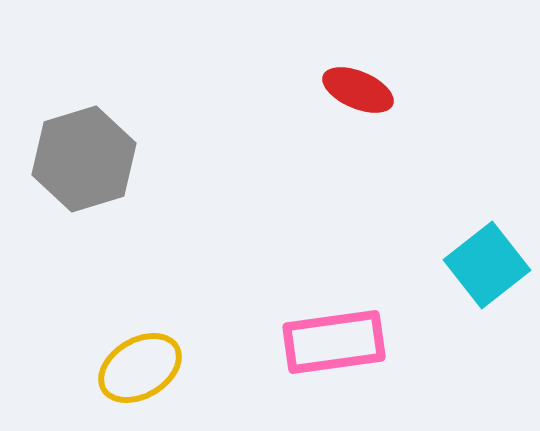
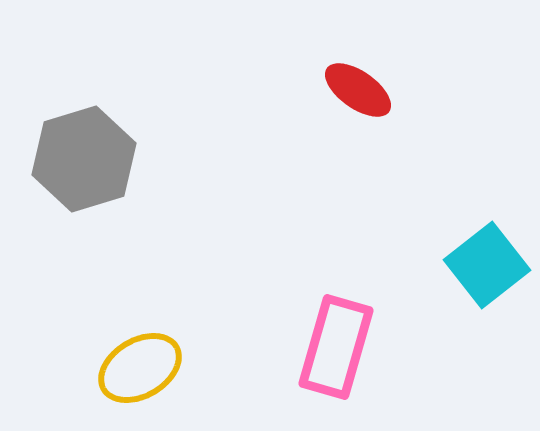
red ellipse: rotated 12 degrees clockwise
pink rectangle: moved 2 px right, 5 px down; rotated 66 degrees counterclockwise
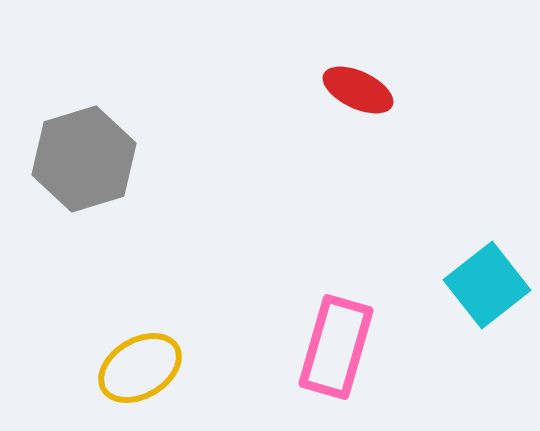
red ellipse: rotated 10 degrees counterclockwise
cyan square: moved 20 px down
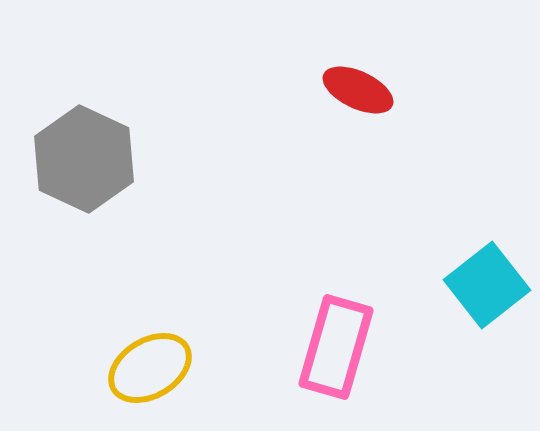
gray hexagon: rotated 18 degrees counterclockwise
yellow ellipse: moved 10 px right
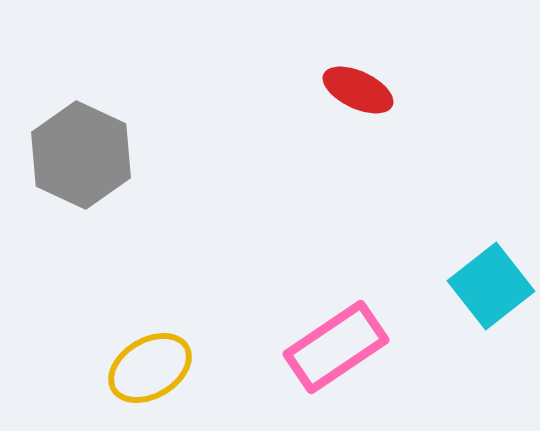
gray hexagon: moved 3 px left, 4 px up
cyan square: moved 4 px right, 1 px down
pink rectangle: rotated 40 degrees clockwise
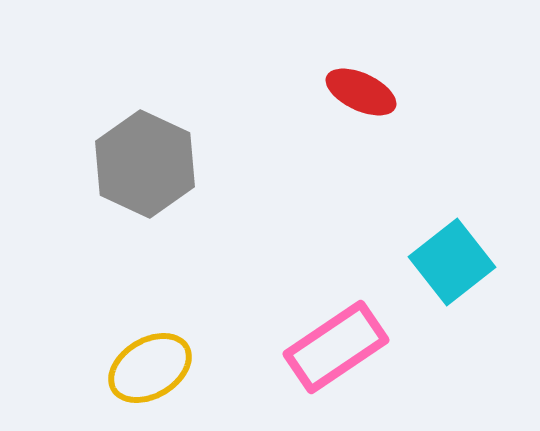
red ellipse: moved 3 px right, 2 px down
gray hexagon: moved 64 px right, 9 px down
cyan square: moved 39 px left, 24 px up
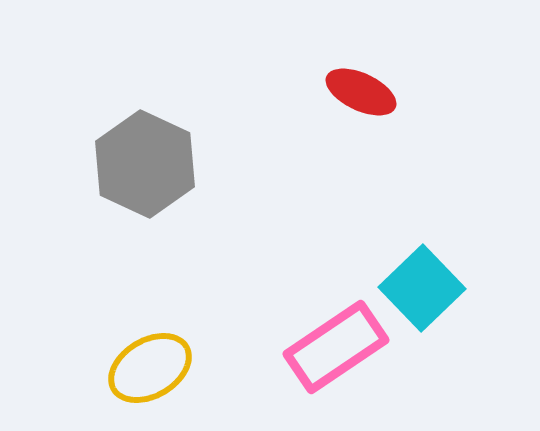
cyan square: moved 30 px left, 26 px down; rotated 6 degrees counterclockwise
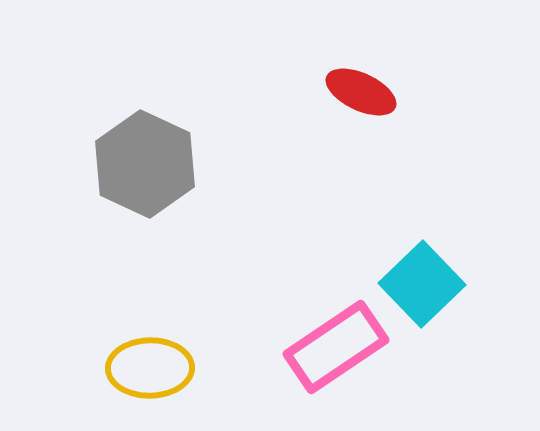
cyan square: moved 4 px up
yellow ellipse: rotated 30 degrees clockwise
